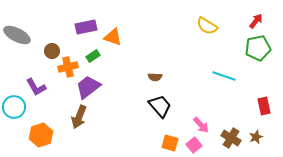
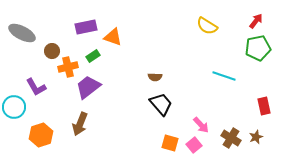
gray ellipse: moved 5 px right, 2 px up
black trapezoid: moved 1 px right, 2 px up
brown arrow: moved 1 px right, 7 px down
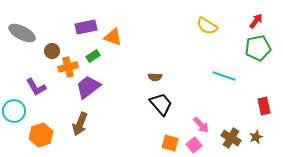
cyan circle: moved 4 px down
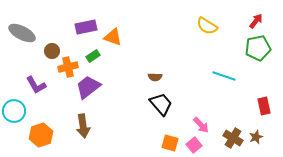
purple L-shape: moved 2 px up
brown arrow: moved 3 px right, 2 px down; rotated 30 degrees counterclockwise
brown cross: moved 2 px right
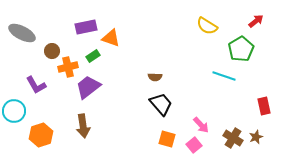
red arrow: rotated 14 degrees clockwise
orange triangle: moved 2 px left, 1 px down
green pentagon: moved 17 px left, 1 px down; rotated 20 degrees counterclockwise
orange square: moved 3 px left, 4 px up
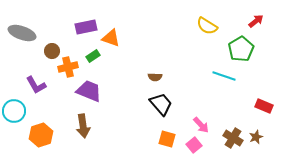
gray ellipse: rotated 8 degrees counterclockwise
purple trapezoid: moved 1 px right, 4 px down; rotated 60 degrees clockwise
red rectangle: rotated 54 degrees counterclockwise
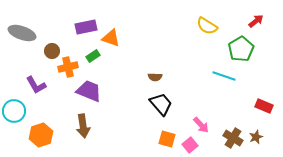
pink square: moved 4 px left
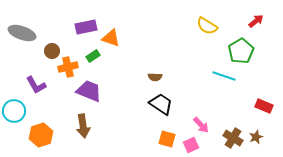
green pentagon: moved 2 px down
black trapezoid: rotated 15 degrees counterclockwise
pink square: moved 1 px right; rotated 14 degrees clockwise
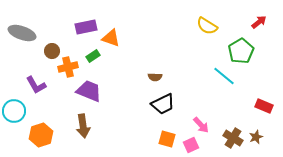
red arrow: moved 3 px right, 1 px down
cyan line: rotated 20 degrees clockwise
black trapezoid: moved 2 px right; rotated 120 degrees clockwise
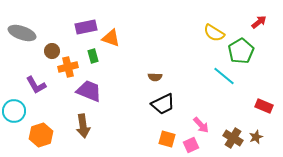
yellow semicircle: moved 7 px right, 7 px down
green rectangle: rotated 72 degrees counterclockwise
